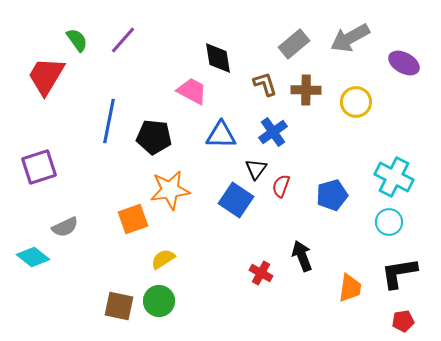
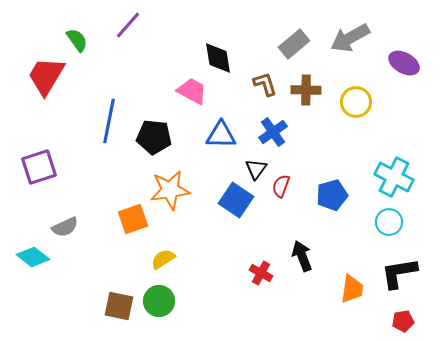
purple line: moved 5 px right, 15 px up
orange trapezoid: moved 2 px right, 1 px down
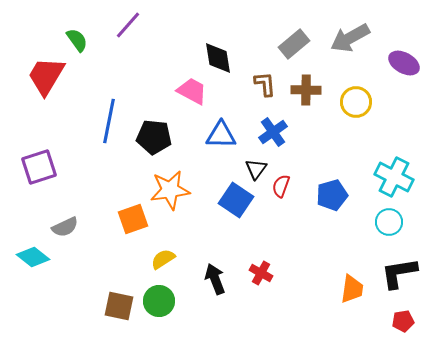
brown L-shape: rotated 12 degrees clockwise
black arrow: moved 87 px left, 23 px down
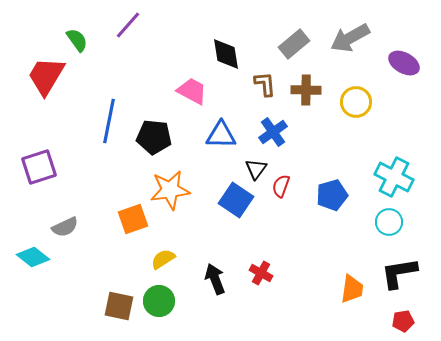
black diamond: moved 8 px right, 4 px up
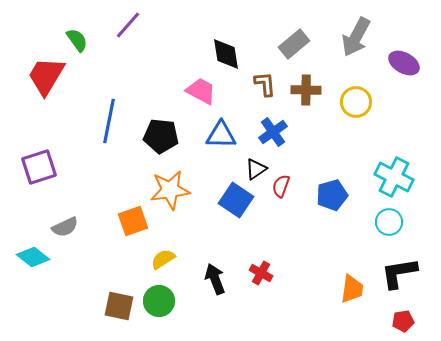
gray arrow: moved 6 px right, 1 px up; rotated 33 degrees counterclockwise
pink trapezoid: moved 9 px right
black pentagon: moved 7 px right, 1 px up
black triangle: rotated 20 degrees clockwise
orange square: moved 2 px down
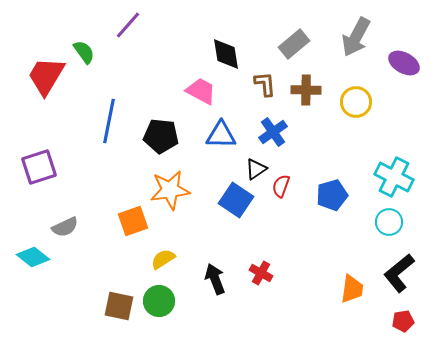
green semicircle: moved 7 px right, 12 px down
black L-shape: rotated 30 degrees counterclockwise
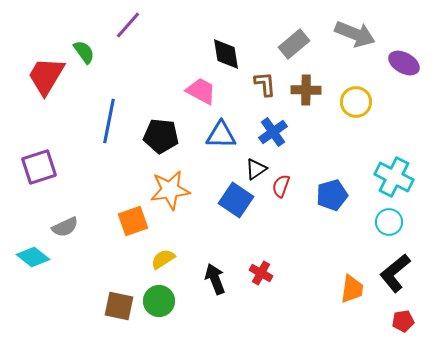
gray arrow: moved 1 px left, 3 px up; rotated 96 degrees counterclockwise
black L-shape: moved 4 px left
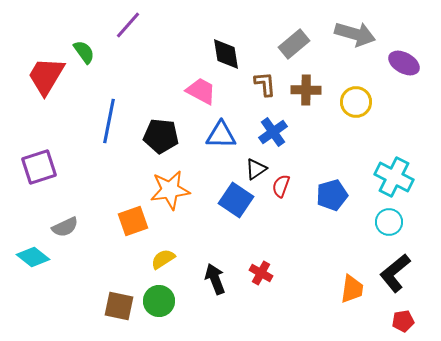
gray arrow: rotated 6 degrees counterclockwise
